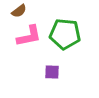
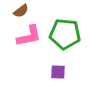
brown semicircle: moved 2 px right
purple square: moved 6 px right
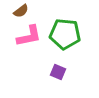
purple square: rotated 21 degrees clockwise
